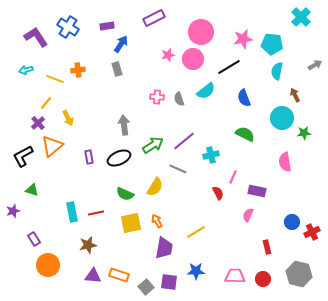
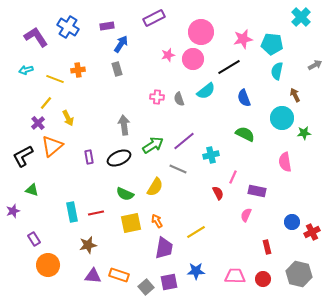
pink semicircle at (248, 215): moved 2 px left
purple square at (169, 282): rotated 18 degrees counterclockwise
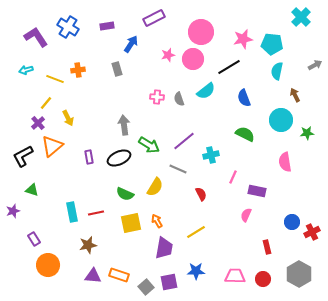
blue arrow at (121, 44): moved 10 px right
cyan circle at (282, 118): moved 1 px left, 2 px down
green star at (304, 133): moved 3 px right
green arrow at (153, 145): moved 4 px left; rotated 65 degrees clockwise
red semicircle at (218, 193): moved 17 px left, 1 px down
gray hexagon at (299, 274): rotated 15 degrees clockwise
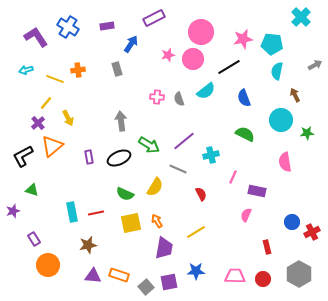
gray arrow at (124, 125): moved 3 px left, 4 px up
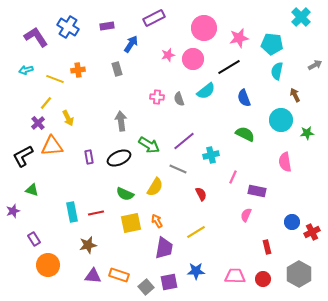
pink circle at (201, 32): moved 3 px right, 4 px up
pink star at (243, 39): moved 4 px left, 1 px up
orange triangle at (52, 146): rotated 35 degrees clockwise
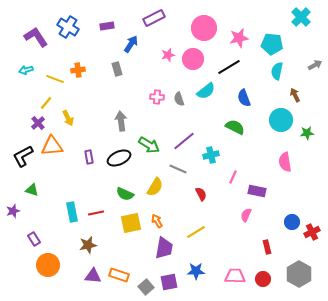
green semicircle at (245, 134): moved 10 px left, 7 px up
